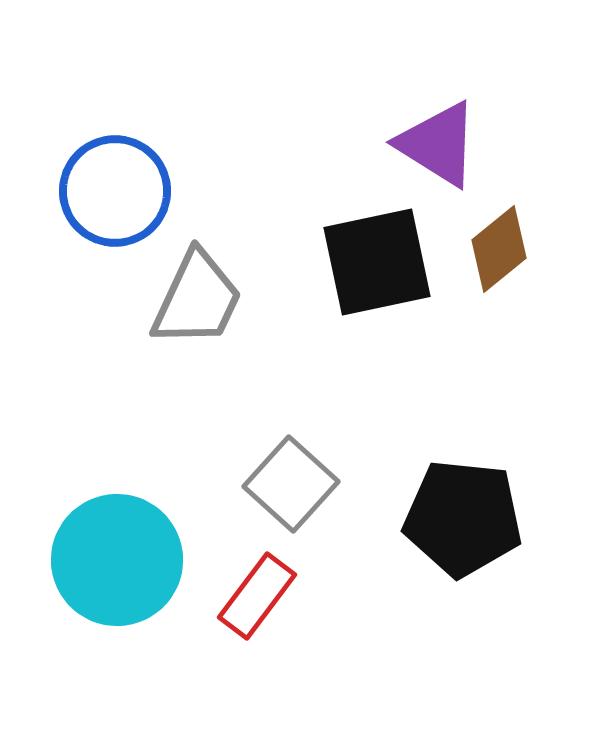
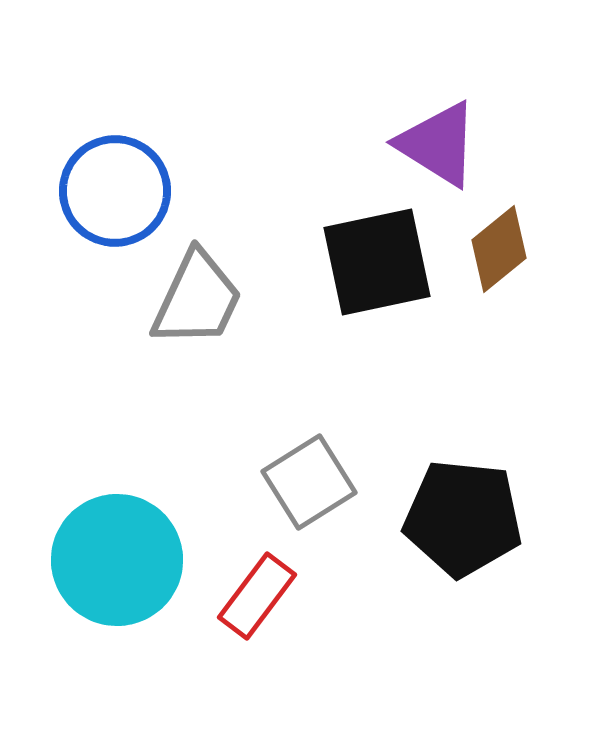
gray square: moved 18 px right, 2 px up; rotated 16 degrees clockwise
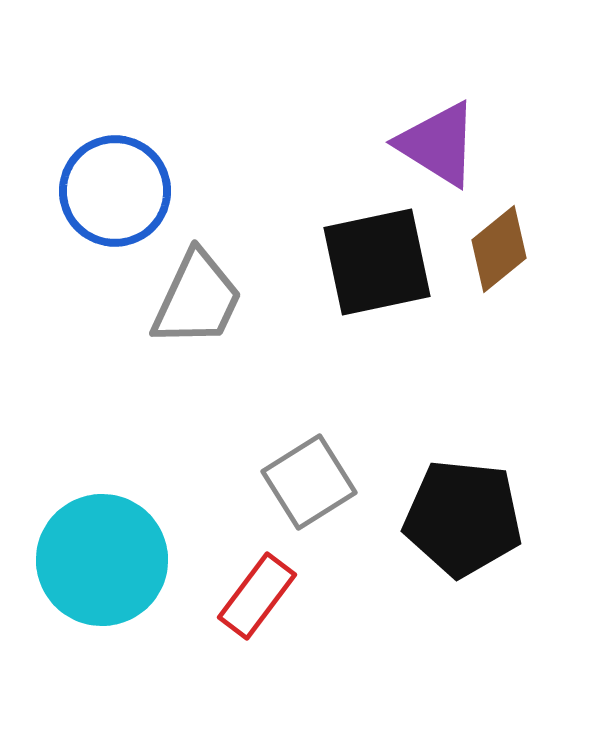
cyan circle: moved 15 px left
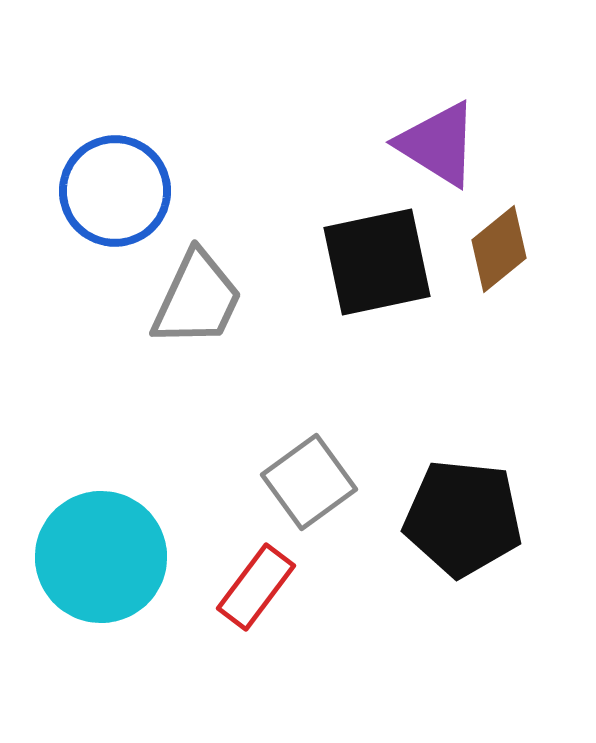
gray square: rotated 4 degrees counterclockwise
cyan circle: moved 1 px left, 3 px up
red rectangle: moved 1 px left, 9 px up
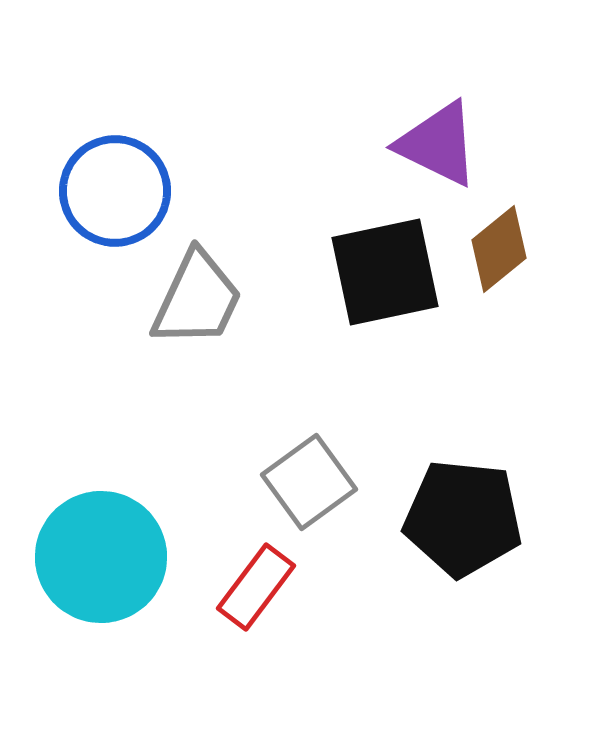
purple triangle: rotated 6 degrees counterclockwise
black square: moved 8 px right, 10 px down
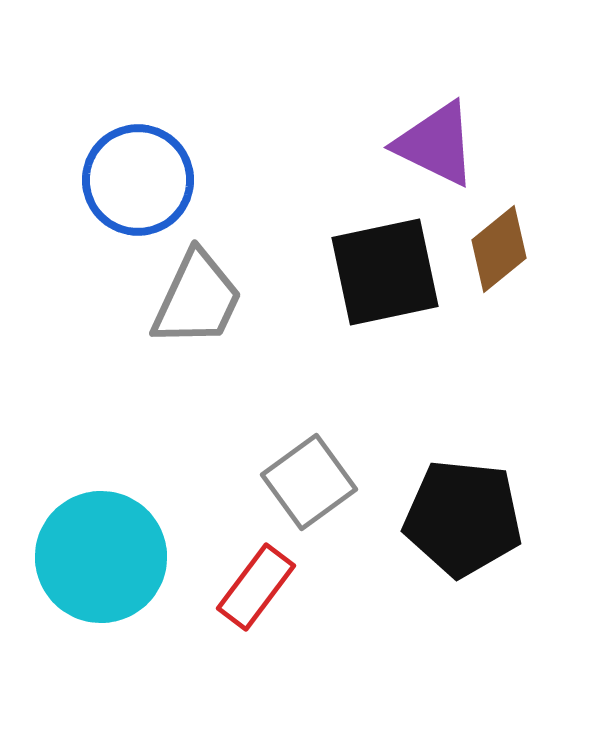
purple triangle: moved 2 px left
blue circle: moved 23 px right, 11 px up
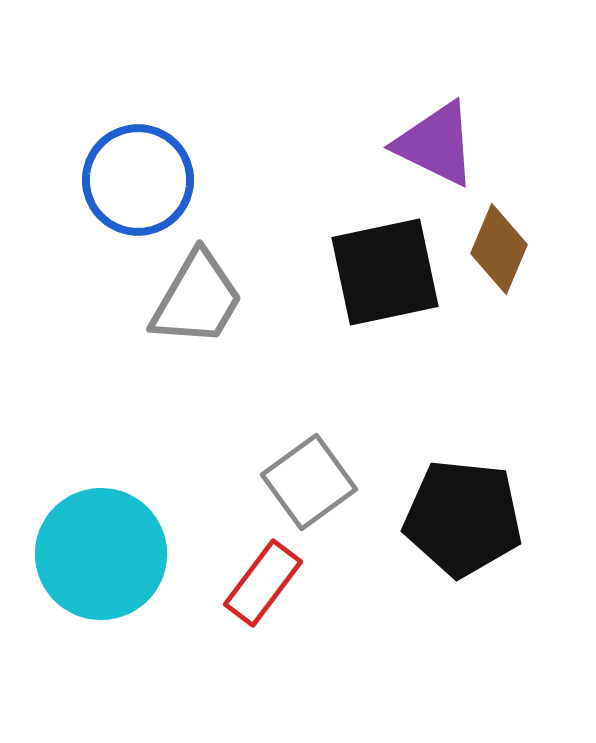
brown diamond: rotated 28 degrees counterclockwise
gray trapezoid: rotated 5 degrees clockwise
cyan circle: moved 3 px up
red rectangle: moved 7 px right, 4 px up
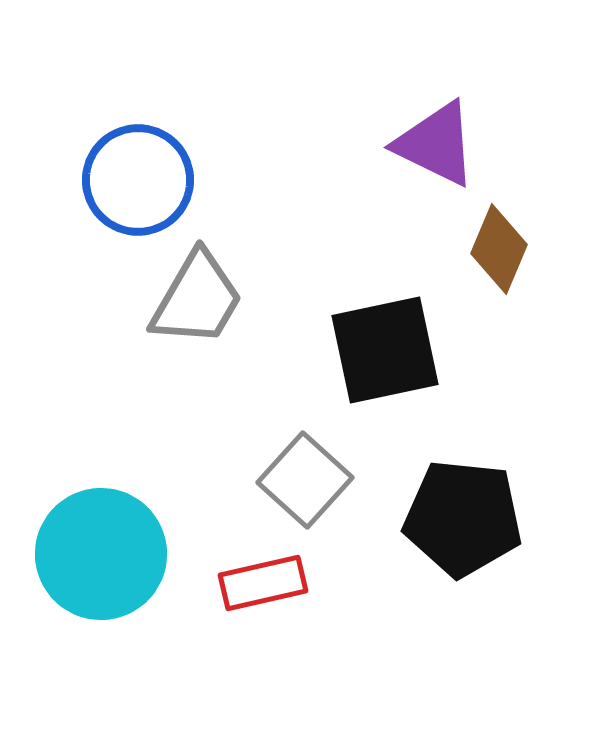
black square: moved 78 px down
gray square: moved 4 px left, 2 px up; rotated 12 degrees counterclockwise
red rectangle: rotated 40 degrees clockwise
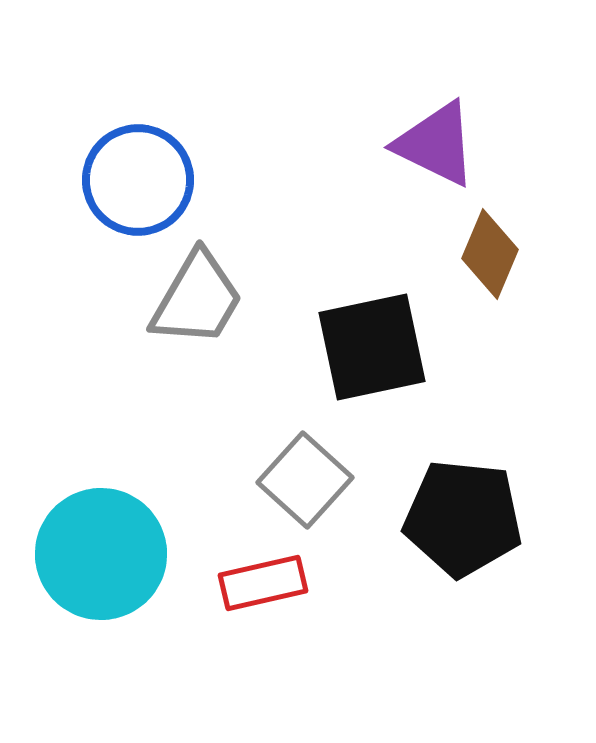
brown diamond: moved 9 px left, 5 px down
black square: moved 13 px left, 3 px up
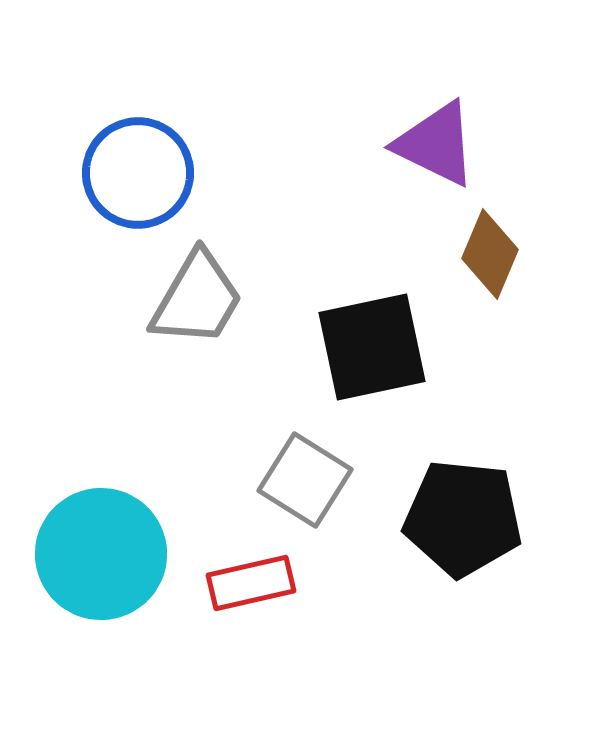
blue circle: moved 7 px up
gray square: rotated 10 degrees counterclockwise
red rectangle: moved 12 px left
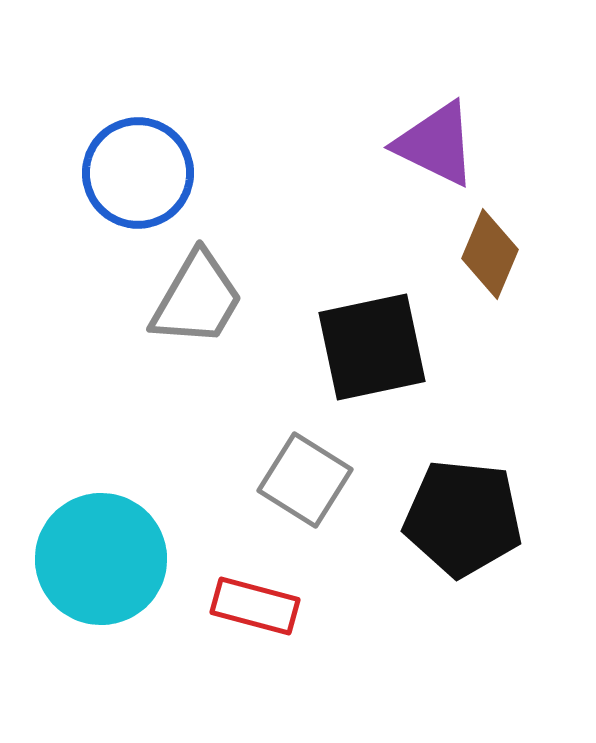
cyan circle: moved 5 px down
red rectangle: moved 4 px right, 23 px down; rotated 28 degrees clockwise
